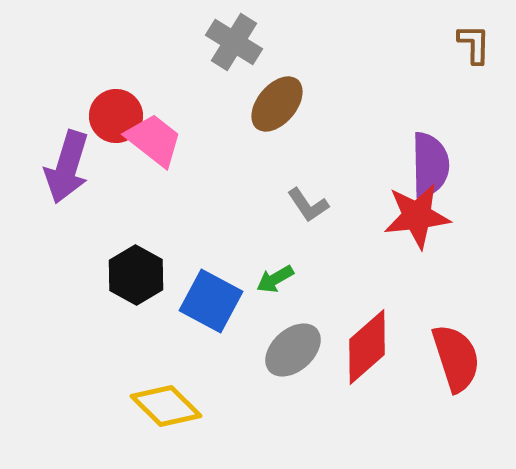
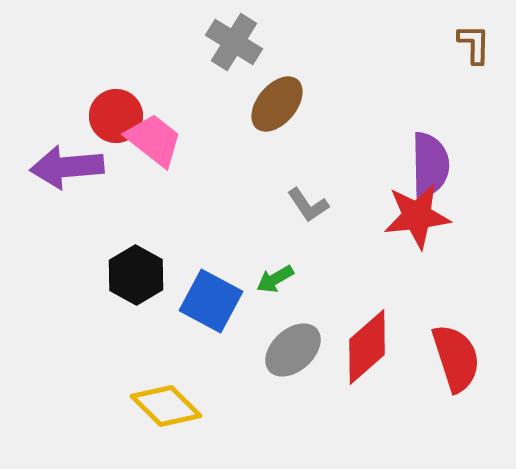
purple arrow: rotated 68 degrees clockwise
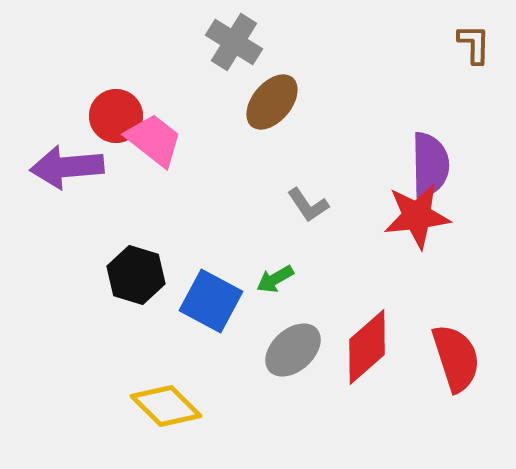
brown ellipse: moved 5 px left, 2 px up
black hexagon: rotated 12 degrees counterclockwise
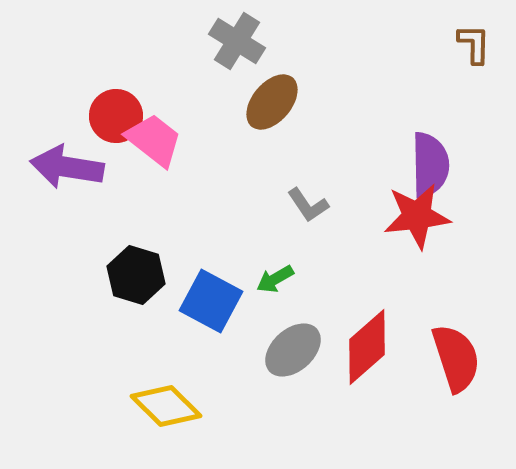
gray cross: moved 3 px right, 1 px up
purple arrow: rotated 14 degrees clockwise
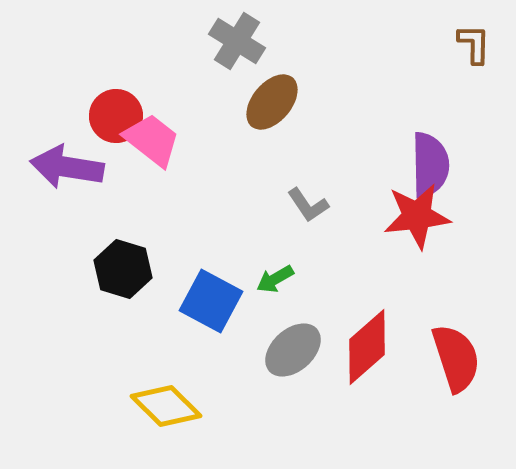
pink trapezoid: moved 2 px left
black hexagon: moved 13 px left, 6 px up
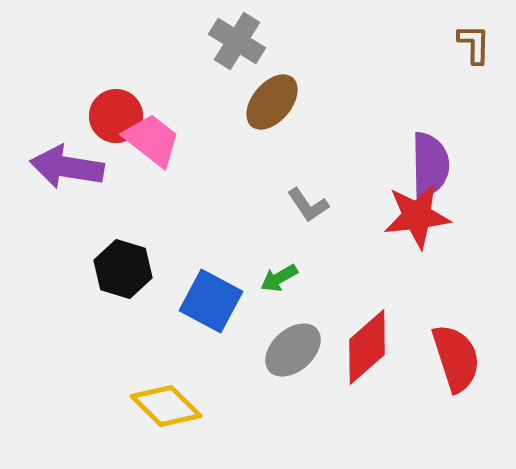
green arrow: moved 4 px right, 1 px up
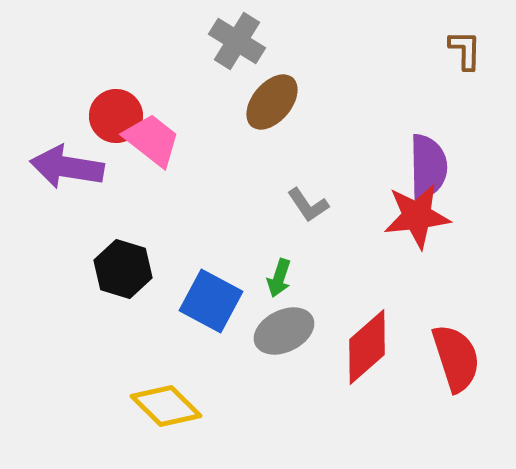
brown L-shape: moved 9 px left, 6 px down
purple semicircle: moved 2 px left, 2 px down
green arrow: rotated 42 degrees counterclockwise
gray ellipse: moved 9 px left, 19 px up; rotated 16 degrees clockwise
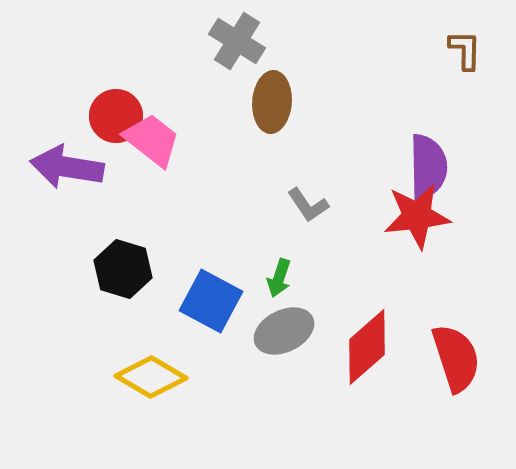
brown ellipse: rotated 36 degrees counterclockwise
yellow diamond: moved 15 px left, 29 px up; rotated 14 degrees counterclockwise
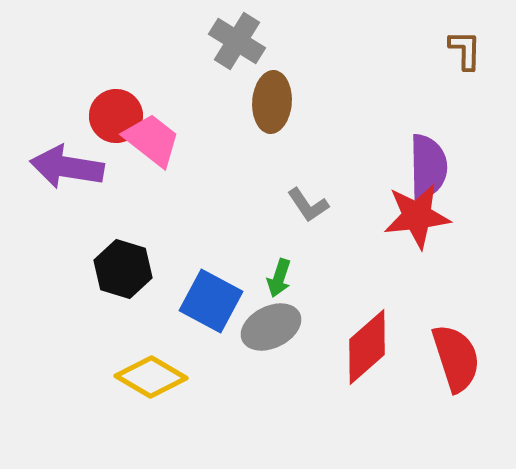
gray ellipse: moved 13 px left, 4 px up
